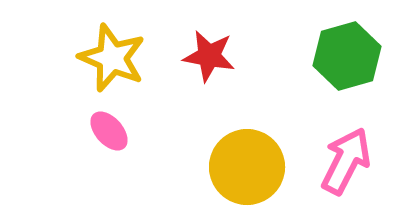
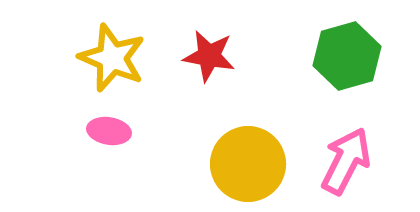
pink ellipse: rotated 39 degrees counterclockwise
yellow circle: moved 1 px right, 3 px up
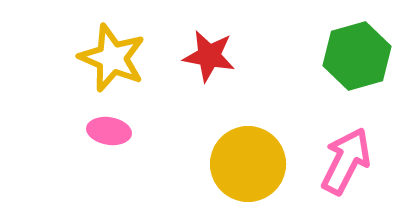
green hexagon: moved 10 px right
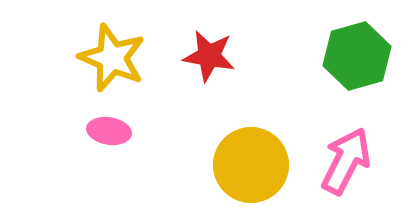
yellow circle: moved 3 px right, 1 px down
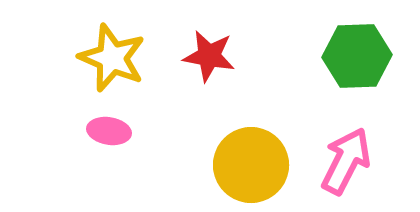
green hexagon: rotated 14 degrees clockwise
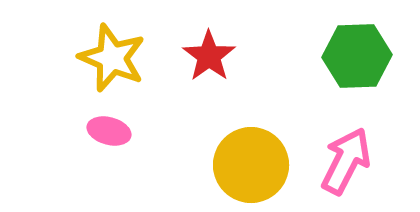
red star: rotated 26 degrees clockwise
pink ellipse: rotated 6 degrees clockwise
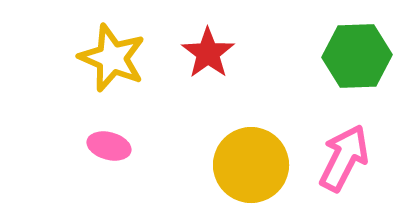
red star: moved 1 px left, 3 px up
pink ellipse: moved 15 px down
pink arrow: moved 2 px left, 3 px up
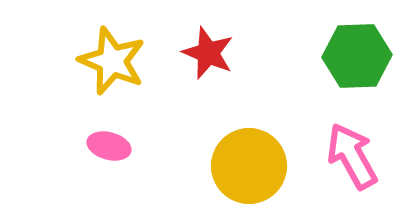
red star: rotated 14 degrees counterclockwise
yellow star: moved 3 px down
pink arrow: moved 8 px right, 2 px up; rotated 56 degrees counterclockwise
yellow circle: moved 2 px left, 1 px down
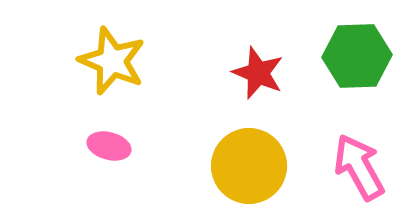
red star: moved 50 px right, 20 px down
pink arrow: moved 7 px right, 11 px down
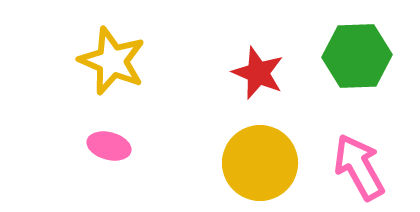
yellow circle: moved 11 px right, 3 px up
